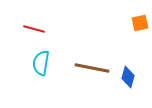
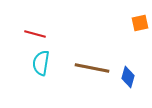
red line: moved 1 px right, 5 px down
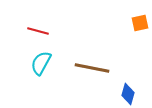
red line: moved 3 px right, 3 px up
cyan semicircle: rotated 20 degrees clockwise
blue diamond: moved 17 px down
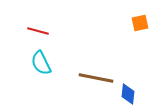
cyan semicircle: rotated 55 degrees counterclockwise
brown line: moved 4 px right, 10 px down
blue diamond: rotated 10 degrees counterclockwise
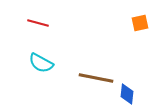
red line: moved 8 px up
cyan semicircle: rotated 35 degrees counterclockwise
blue diamond: moved 1 px left
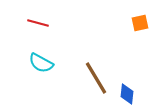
brown line: rotated 48 degrees clockwise
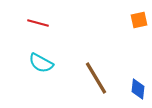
orange square: moved 1 px left, 3 px up
blue diamond: moved 11 px right, 5 px up
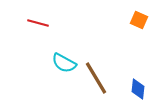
orange square: rotated 36 degrees clockwise
cyan semicircle: moved 23 px right
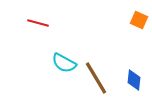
blue diamond: moved 4 px left, 9 px up
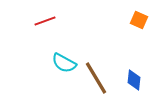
red line: moved 7 px right, 2 px up; rotated 35 degrees counterclockwise
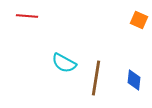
red line: moved 18 px left, 5 px up; rotated 25 degrees clockwise
brown line: rotated 40 degrees clockwise
